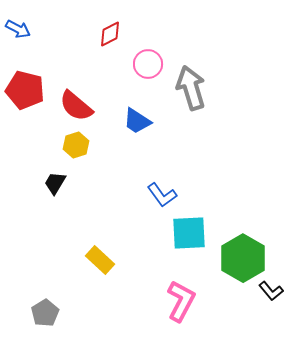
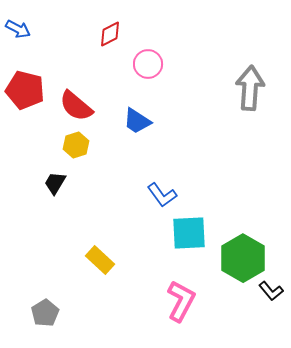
gray arrow: moved 59 px right; rotated 21 degrees clockwise
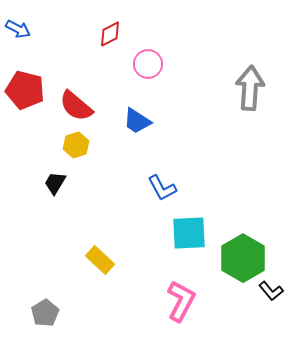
blue L-shape: moved 7 px up; rotated 8 degrees clockwise
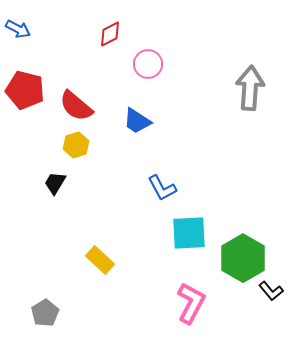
pink L-shape: moved 10 px right, 2 px down
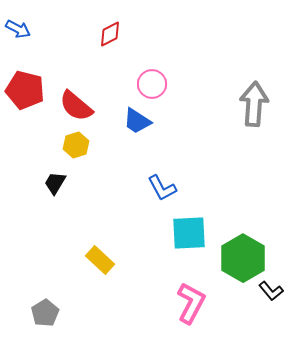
pink circle: moved 4 px right, 20 px down
gray arrow: moved 4 px right, 16 px down
